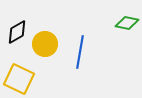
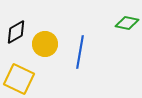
black diamond: moved 1 px left
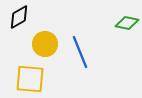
black diamond: moved 3 px right, 15 px up
blue line: rotated 32 degrees counterclockwise
yellow square: moved 11 px right; rotated 20 degrees counterclockwise
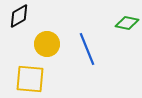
black diamond: moved 1 px up
yellow circle: moved 2 px right
blue line: moved 7 px right, 3 px up
